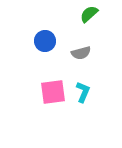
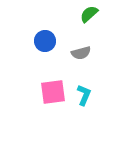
cyan L-shape: moved 1 px right, 3 px down
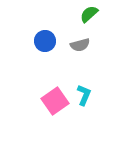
gray semicircle: moved 1 px left, 8 px up
pink square: moved 2 px right, 9 px down; rotated 28 degrees counterclockwise
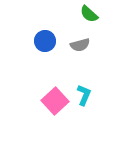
green semicircle: rotated 96 degrees counterclockwise
pink square: rotated 8 degrees counterclockwise
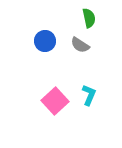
green semicircle: moved 4 px down; rotated 144 degrees counterclockwise
gray semicircle: rotated 48 degrees clockwise
cyan L-shape: moved 5 px right
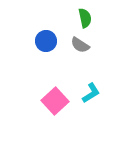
green semicircle: moved 4 px left
blue circle: moved 1 px right
cyan L-shape: moved 2 px right, 2 px up; rotated 35 degrees clockwise
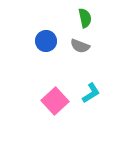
gray semicircle: moved 1 px down; rotated 12 degrees counterclockwise
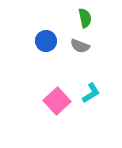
pink square: moved 2 px right
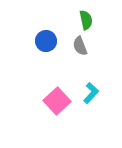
green semicircle: moved 1 px right, 2 px down
gray semicircle: rotated 48 degrees clockwise
cyan L-shape: rotated 15 degrees counterclockwise
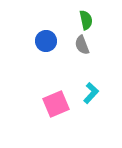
gray semicircle: moved 2 px right, 1 px up
pink square: moved 1 px left, 3 px down; rotated 20 degrees clockwise
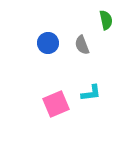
green semicircle: moved 20 px right
blue circle: moved 2 px right, 2 px down
cyan L-shape: rotated 40 degrees clockwise
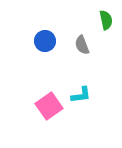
blue circle: moved 3 px left, 2 px up
cyan L-shape: moved 10 px left, 2 px down
pink square: moved 7 px left, 2 px down; rotated 12 degrees counterclockwise
